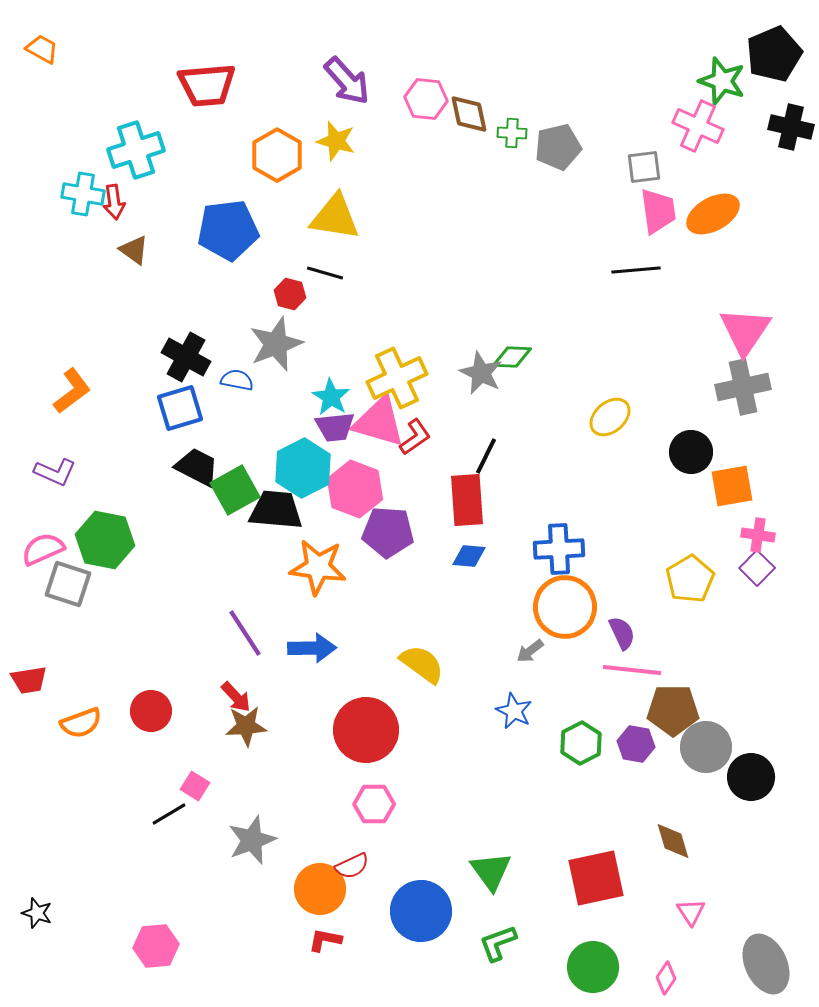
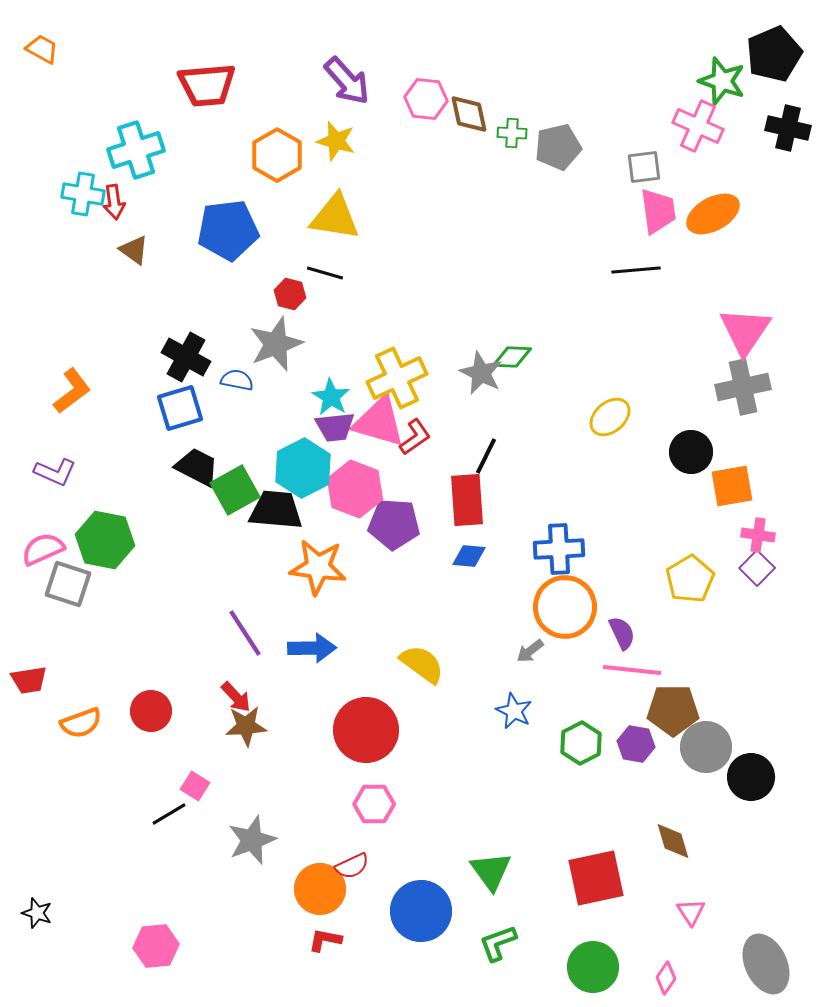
black cross at (791, 127): moved 3 px left, 1 px down
purple pentagon at (388, 532): moved 6 px right, 8 px up
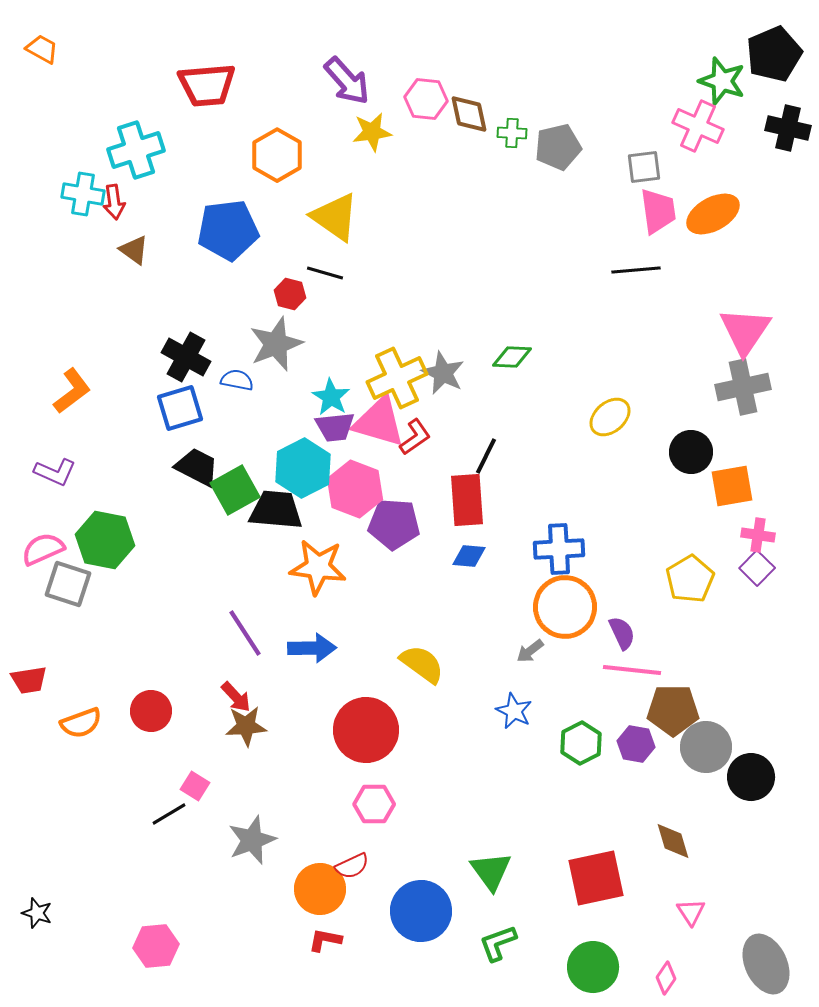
yellow star at (336, 141): moved 36 px right, 9 px up; rotated 24 degrees counterclockwise
yellow triangle at (335, 217): rotated 26 degrees clockwise
gray star at (481, 373): moved 38 px left
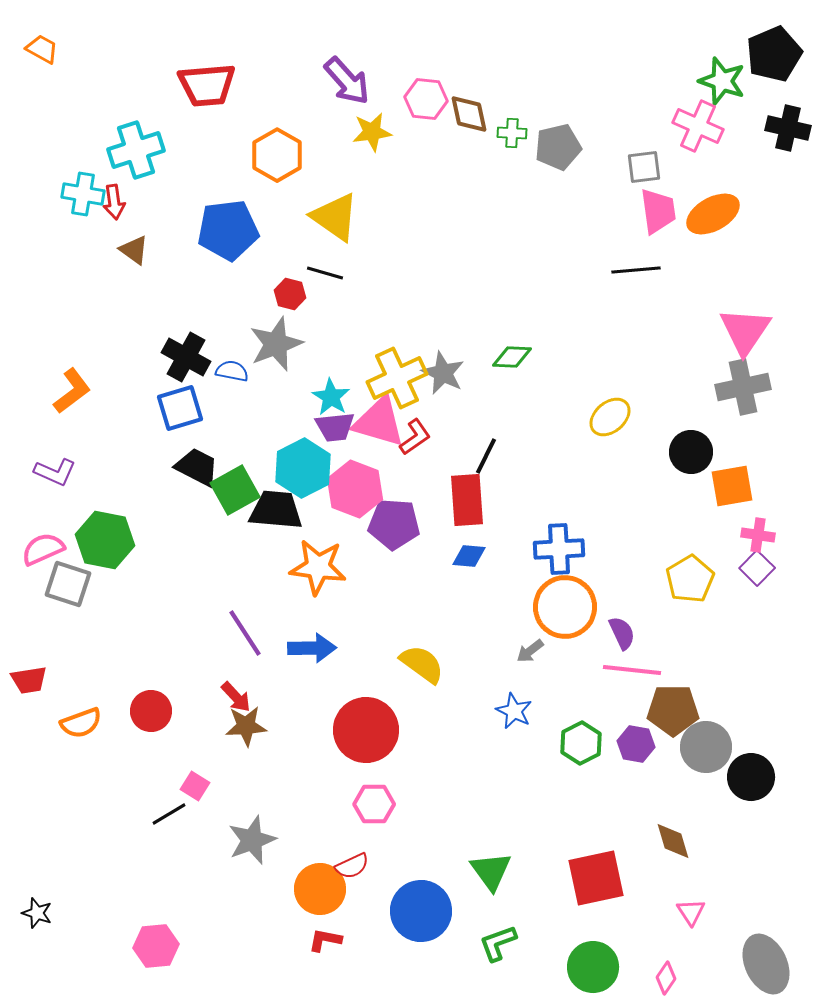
blue semicircle at (237, 380): moved 5 px left, 9 px up
